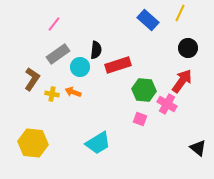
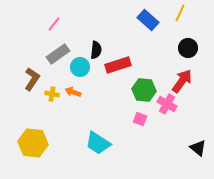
cyan trapezoid: rotated 64 degrees clockwise
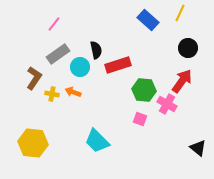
black semicircle: rotated 18 degrees counterclockwise
brown L-shape: moved 2 px right, 1 px up
cyan trapezoid: moved 1 px left, 2 px up; rotated 12 degrees clockwise
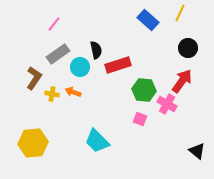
yellow hexagon: rotated 12 degrees counterclockwise
black triangle: moved 1 px left, 3 px down
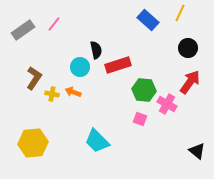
gray rectangle: moved 35 px left, 24 px up
red arrow: moved 8 px right, 1 px down
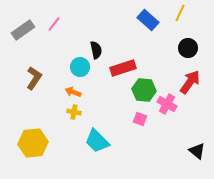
red rectangle: moved 5 px right, 3 px down
yellow cross: moved 22 px right, 18 px down
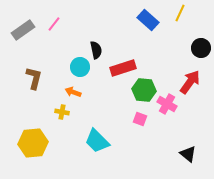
black circle: moved 13 px right
brown L-shape: rotated 20 degrees counterclockwise
yellow cross: moved 12 px left
black triangle: moved 9 px left, 3 px down
